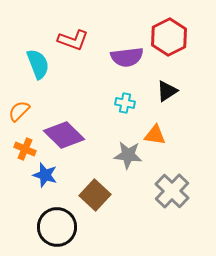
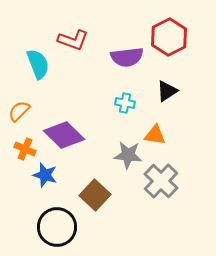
gray cross: moved 11 px left, 10 px up
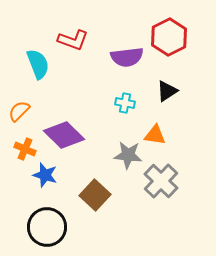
black circle: moved 10 px left
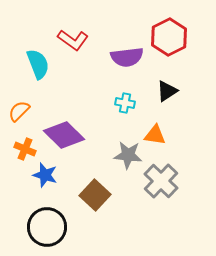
red L-shape: rotated 16 degrees clockwise
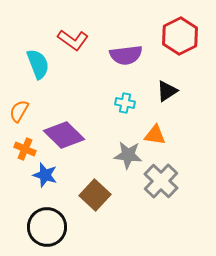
red hexagon: moved 11 px right, 1 px up
purple semicircle: moved 1 px left, 2 px up
orange semicircle: rotated 15 degrees counterclockwise
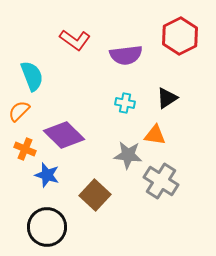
red L-shape: moved 2 px right
cyan semicircle: moved 6 px left, 12 px down
black triangle: moved 7 px down
orange semicircle: rotated 15 degrees clockwise
blue star: moved 2 px right
gray cross: rotated 12 degrees counterclockwise
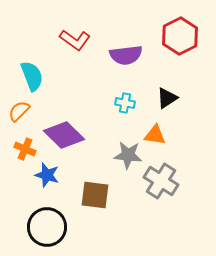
brown square: rotated 36 degrees counterclockwise
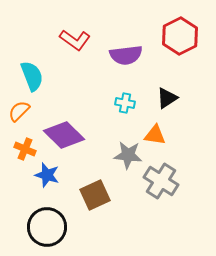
brown square: rotated 32 degrees counterclockwise
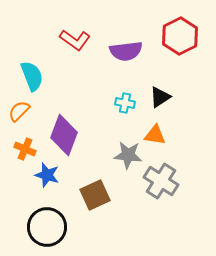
purple semicircle: moved 4 px up
black triangle: moved 7 px left, 1 px up
purple diamond: rotated 66 degrees clockwise
